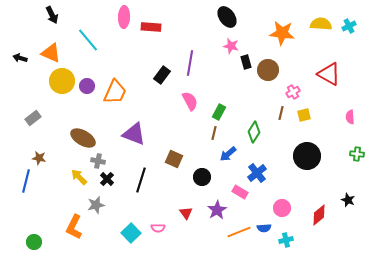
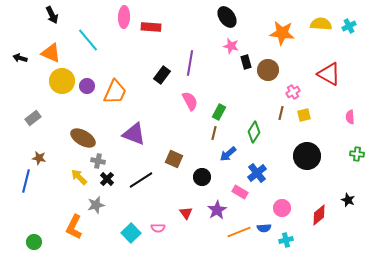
black line at (141, 180): rotated 40 degrees clockwise
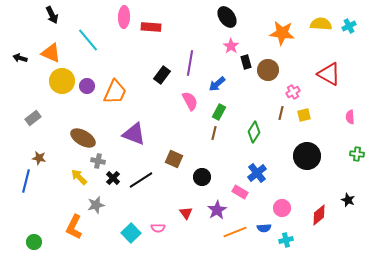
pink star at (231, 46): rotated 21 degrees clockwise
blue arrow at (228, 154): moved 11 px left, 70 px up
black cross at (107, 179): moved 6 px right, 1 px up
orange line at (239, 232): moved 4 px left
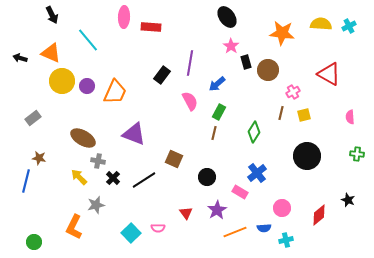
black circle at (202, 177): moved 5 px right
black line at (141, 180): moved 3 px right
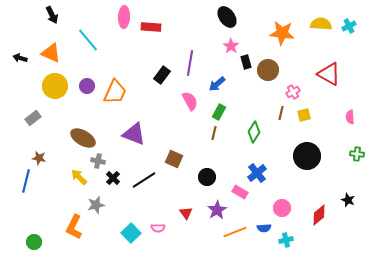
yellow circle at (62, 81): moved 7 px left, 5 px down
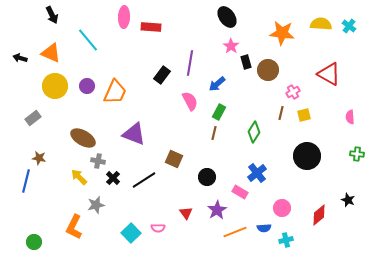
cyan cross at (349, 26): rotated 24 degrees counterclockwise
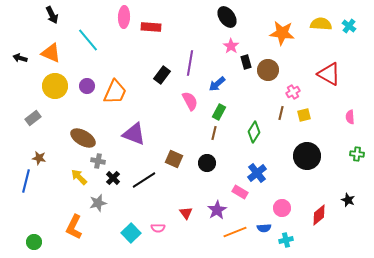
black circle at (207, 177): moved 14 px up
gray star at (96, 205): moved 2 px right, 2 px up
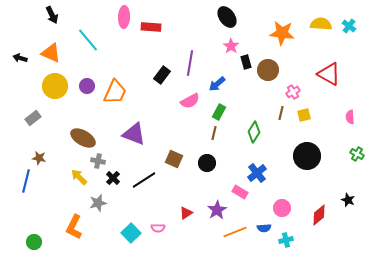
pink semicircle at (190, 101): rotated 90 degrees clockwise
green cross at (357, 154): rotated 24 degrees clockwise
red triangle at (186, 213): rotated 32 degrees clockwise
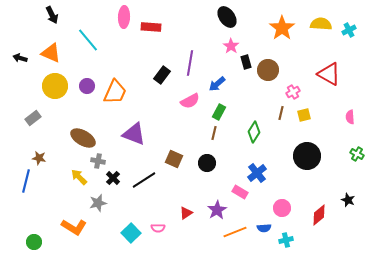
cyan cross at (349, 26): moved 4 px down; rotated 24 degrees clockwise
orange star at (282, 33): moved 5 px up; rotated 30 degrees clockwise
orange L-shape at (74, 227): rotated 85 degrees counterclockwise
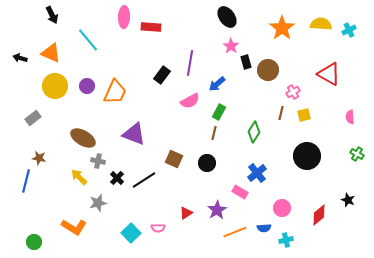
black cross at (113, 178): moved 4 px right
